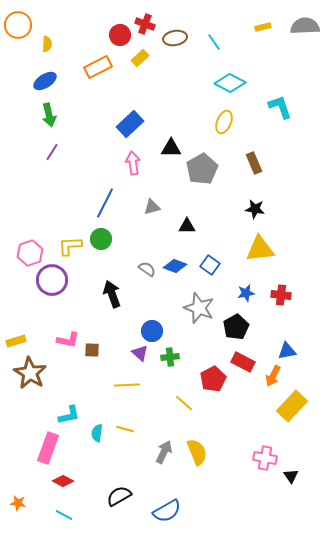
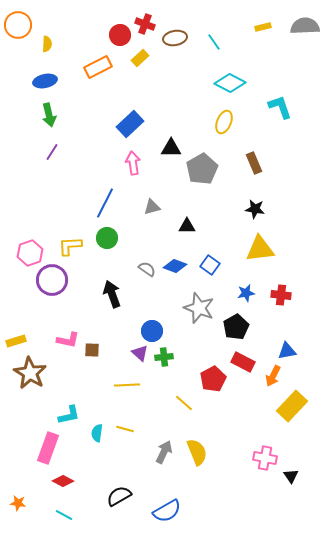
blue ellipse at (45, 81): rotated 20 degrees clockwise
green circle at (101, 239): moved 6 px right, 1 px up
green cross at (170, 357): moved 6 px left
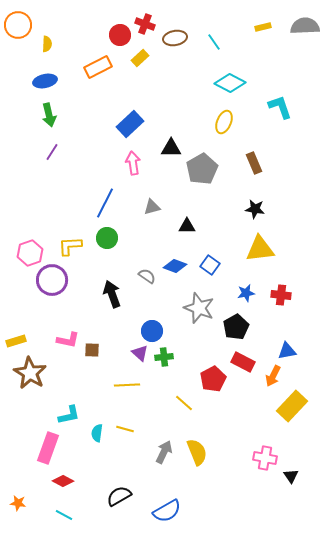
gray semicircle at (147, 269): moved 7 px down
